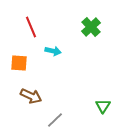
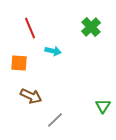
red line: moved 1 px left, 1 px down
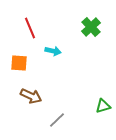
green triangle: rotated 42 degrees clockwise
gray line: moved 2 px right
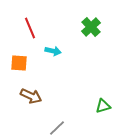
gray line: moved 8 px down
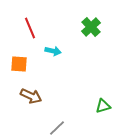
orange square: moved 1 px down
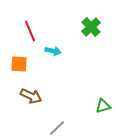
red line: moved 3 px down
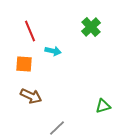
orange square: moved 5 px right
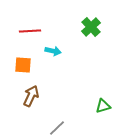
red line: rotated 70 degrees counterclockwise
orange square: moved 1 px left, 1 px down
brown arrow: rotated 90 degrees counterclockwise
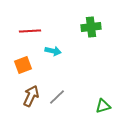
green cross: rotated 36 degrees clockwise
orange square: rotated 24 degrees counterclockwise
gray line: moved 31 px up
